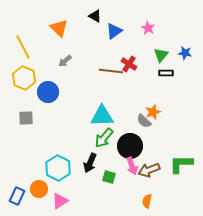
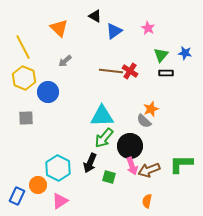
red cross: moved 1 px right, 7 px down
orange star: moved 2 px left, 3 px up
orange circle: moved 1 px left, 4 px up
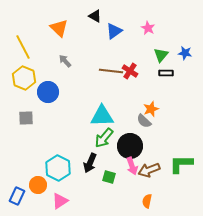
gray arrow: rotated 88 degrees clockwise
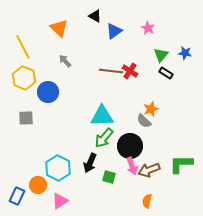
black rectangle: rotated 32 degrees clockwise
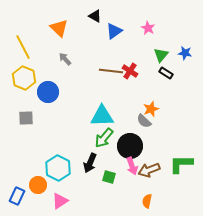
gray arrow: moved 2 px up
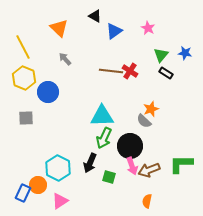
green arrow: rotated 15 degrees counterclockwise
blue rectangle: moved 6 px right, 3 px up
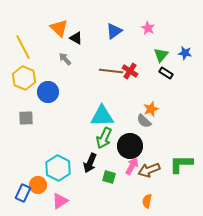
black triangle: moved 19 px left, 22 px down
pink arrow: rotated 132 degrees counterclockwise
